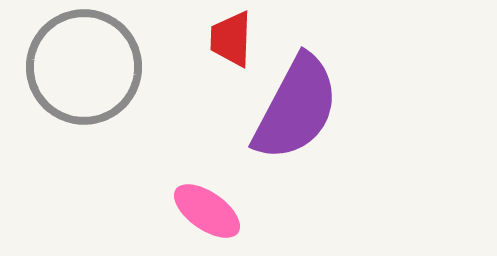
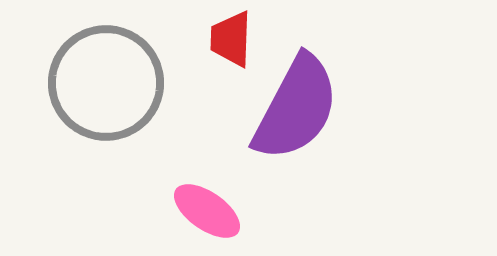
gray circle: moved 22 px right, 16 px down
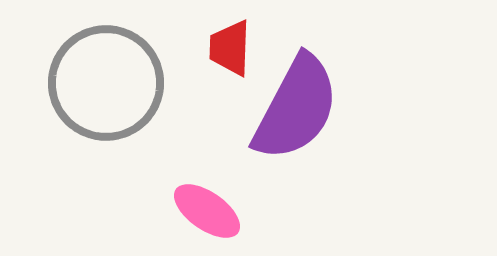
red trapezoid: moved 1 px left, 9 px down
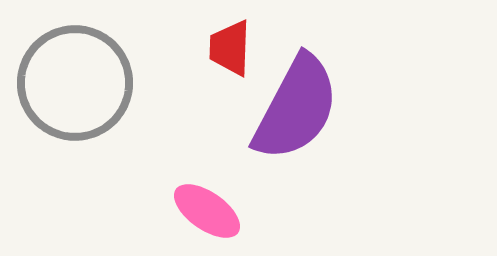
gray circle: moved 31 px left
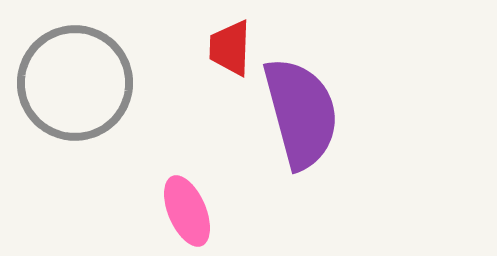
purple semicircle: moved 5 px right, 5 px down; rotated 43 degrees counterclockwise
pink ellipse: moved 20 px left; rotated 32 degrees clockwise
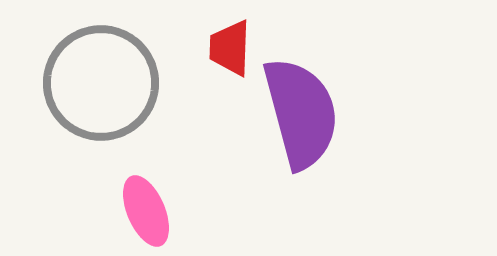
gray circle: moved 26 px right
pink ellipse: moved 41 px left
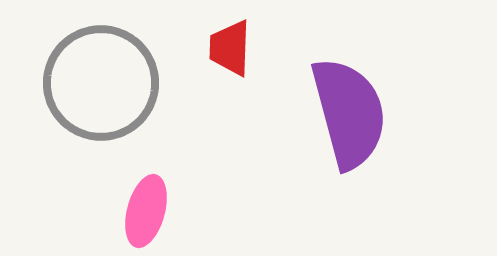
purple semicircle: moved 48 px right
pink ellipse: rotated 38 degrees clockwise
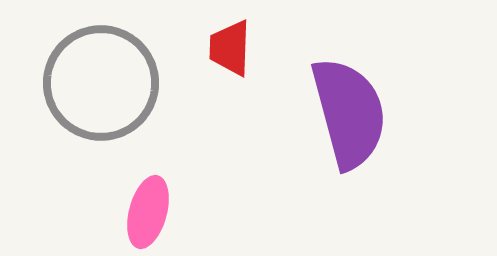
pink ellipse: moved 2 px right, 1 px down
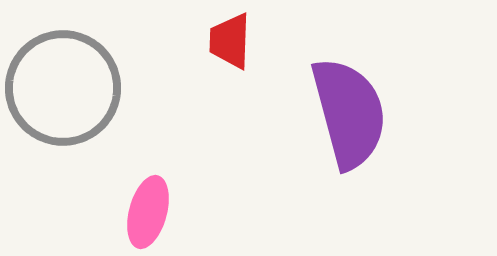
red trapezoid: moved 7 px up
gray circle: moved 38 px left, 5 px down
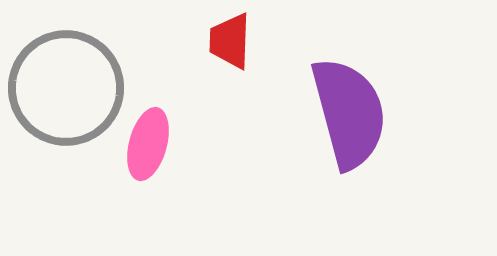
gray circle: moved 3 px right
pink ellipse: moved 68 px up
